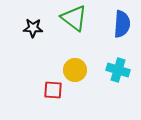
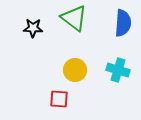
blue semicircle: moved 1 px right, 1 px up
red square: moved 6 px right, 9 px down
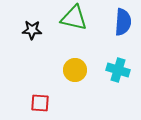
green triangle: rotated 24 degrees counterclockwise
blue semicircle: moved 1 px up
black star: moved 1 px left, 2 px down
red square: moved 19 px left, 4 px down
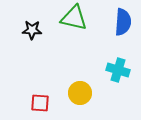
yellow circle: moved 5 px right, 23 px down
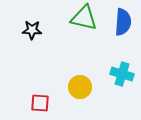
green triangle: moved 10 px right
cyan cross: moved 4 px right, 4 px down
yellow circle: moved 6 px up
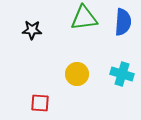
green triangle: rotated 20 degrees counterclockwise
yellow circle: moved 3 px left, 13 px up
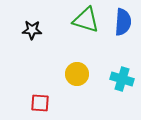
green triangle: moved 2 px right, 2 px down; rotated 24 degrees clockwise
cyan cross: moved 5 px down
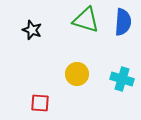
black star: rotated 18 degrees clockwise
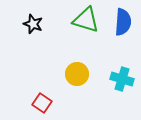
black star: moved 1 px right, 6 px up
red square: moved 2 px right; rotated 30 degrees clockwise
